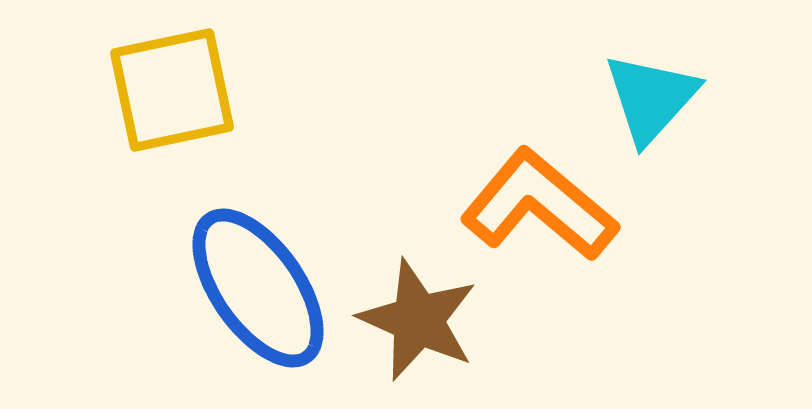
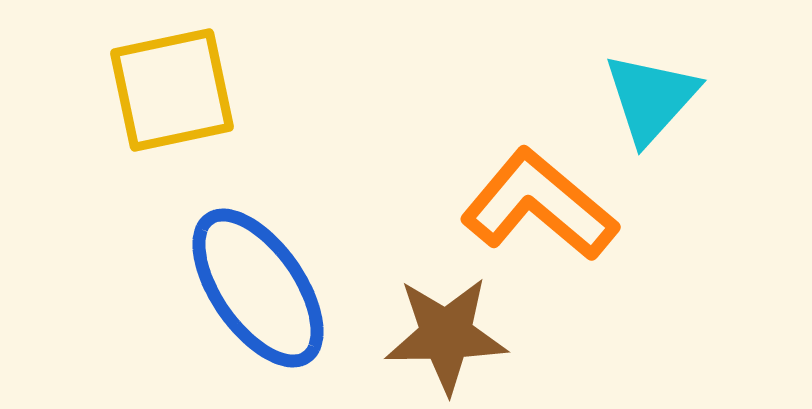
brown star: moved 28 px right, 15 px down; rotated 25 degrees counterclockwise
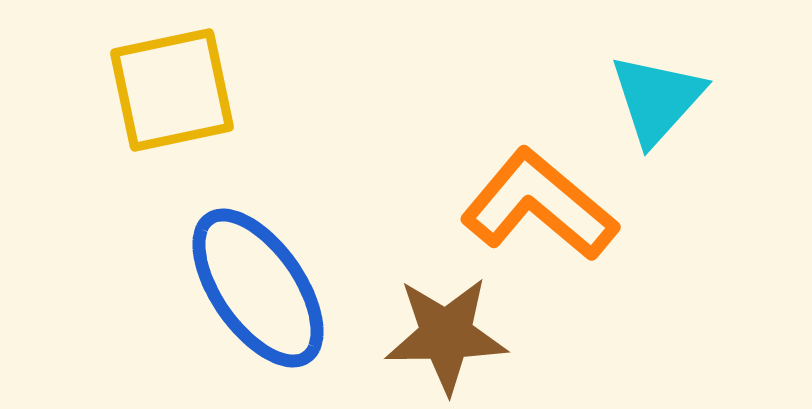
cyan triangle: moved 6 px right, 1 px down
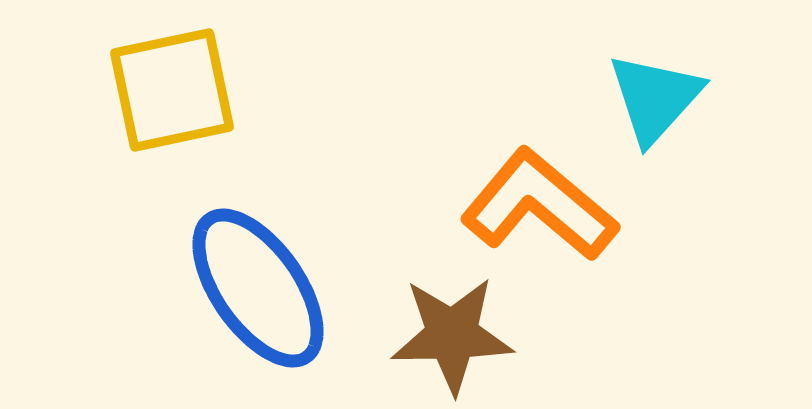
cyan triangle: moved 2 px left, 1 px up
brown star: moved 6 px right
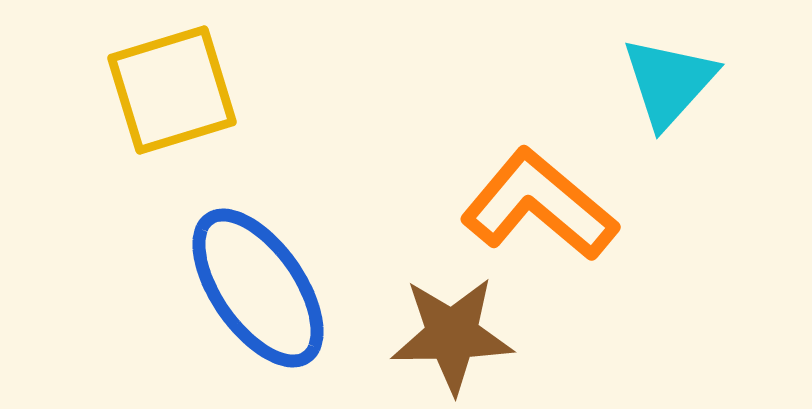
yellow square: rotated 5 degrees counterclockwise
cyan triangle: moved 14 px right, 16 px up
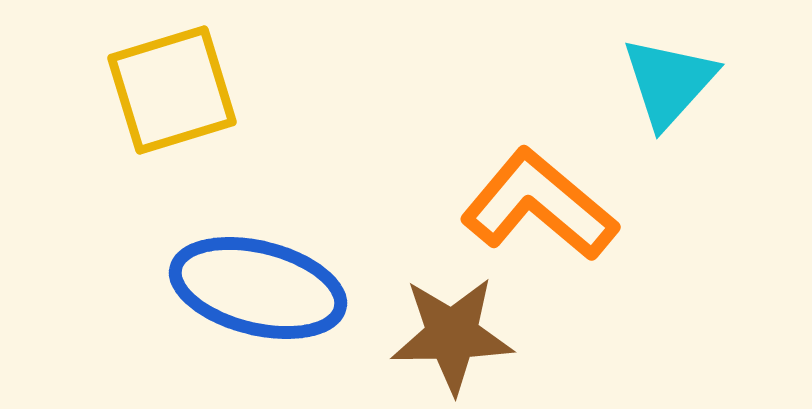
blue ellipse: rotated 41 degrees counterclockwise
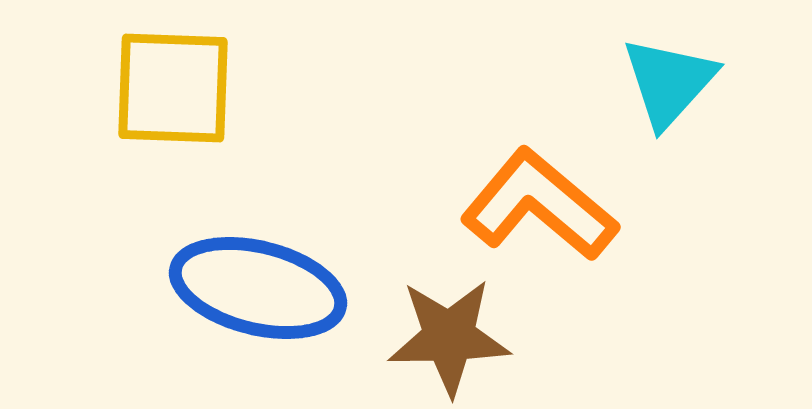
yellow square: moved 1 px right, 2 px up; rotated 19 degrees clockwise
brown star: moved 3 px left, 2 px down
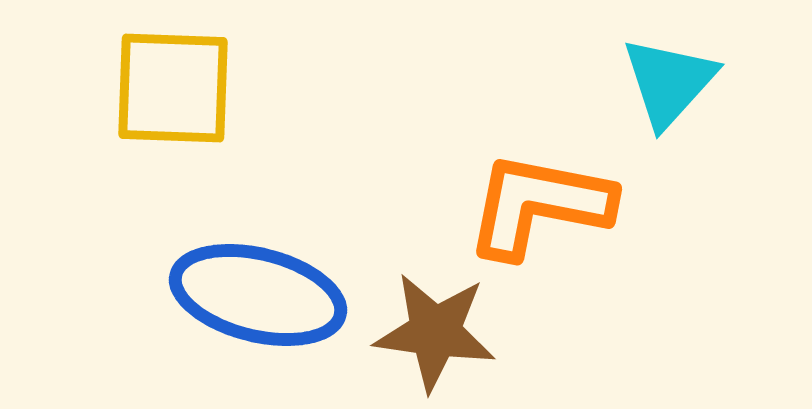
orange L-shape: rotated 29 degrees counterclockwise
blue ellipse: moved 7 px down
brown star: moved 14 px left, 5 px up; rotated 9 degrees clockwise
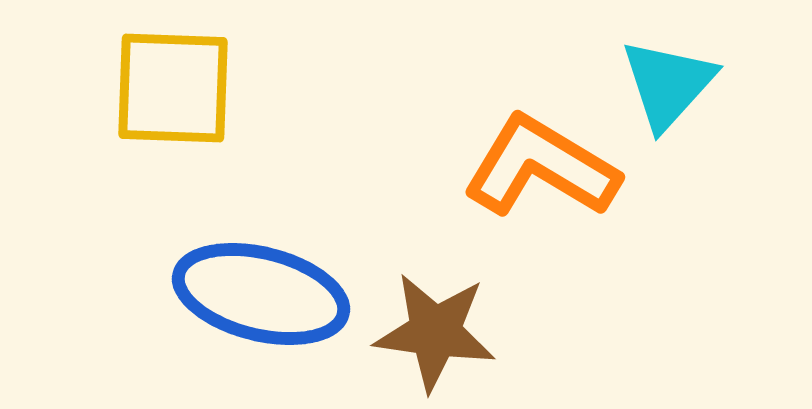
cyan triangle: moved 1 px left, 2 px down
orange L-shape: moved 2 px right, 38 px up; rotated 20 degrees clockwise
blue ellipse: moved 3 px right, 1 px up
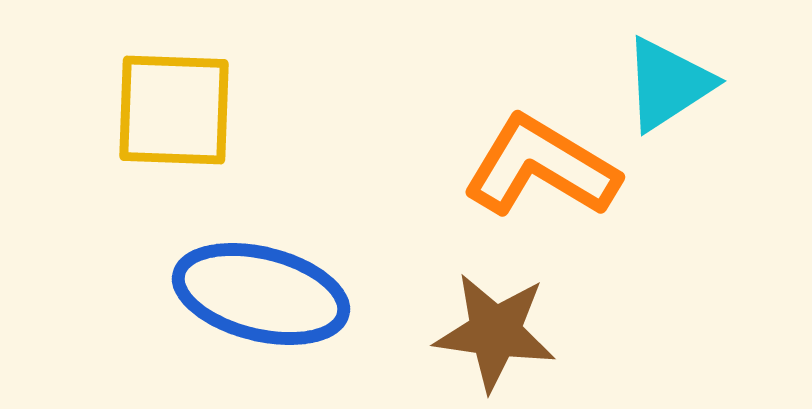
cyan triangle: rotated 15 degrees clockwise
yellow square: moved 1 px right, 22 px down
brown star: moved 60 px right
